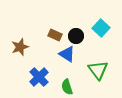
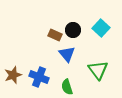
black circle: moved 3 px left, 6 px up
brown star: moved 7 px left, 28 px down
blue triangle: rotated 18 degrees clockwise
blue cross: rotated 24 degrees counterclockwise
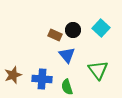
blue triangle: moved 1 px down
blue cross: moved 3 px right, 2 px down; rotated 18 degrees counterclockwise
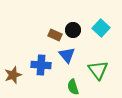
blue cross: moved 1 px left, 14 px up
green semicircle: moved 6 px right
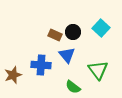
black circle: moved 2 px down
green semicircle: rotated 35 degrees counterclockwise
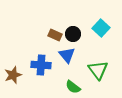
black circle: moved 2 px down
